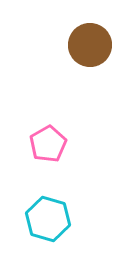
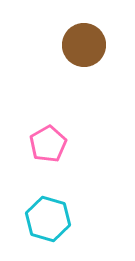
brown circle: moved 6 px left
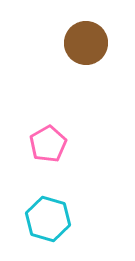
brown circle: moved 2 px right, 2 px up
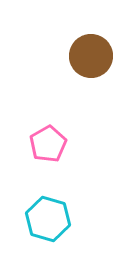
brown circle: moved 5 px right, 13 px down
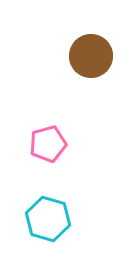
pink pentagon: rotated 15 degrees clockwise
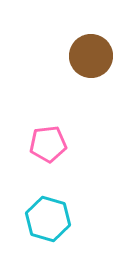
pink pentagon: rotated 9 degrees clockwise
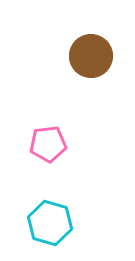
cyan hexagon: moved 2 px right, 4 px down
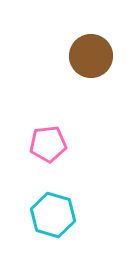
cyan hexagon: moved 3 px right, 8 px up
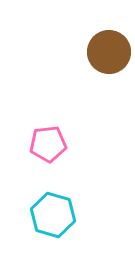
brown circle: moved 18 px right, 4 px up
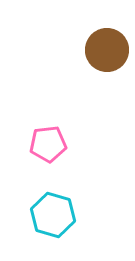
brown circle: moved 2 px left, 2 px up
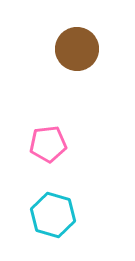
brown circle: moved 30 px left, 1 px up
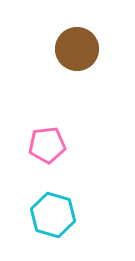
pink pentagon: moved 1 px left, 1 px down
